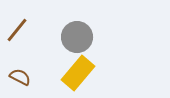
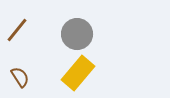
gray circle: moved 3 px up
brown semicircle: rotated 30 degrees clockwise
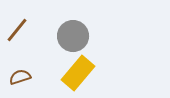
gray circle: moved 4 px left, 2 px down
brown semicircle: rotated 75 degrees counterclockwise
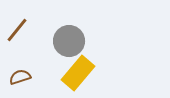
gray circle: moved 4 px left, 5 px down
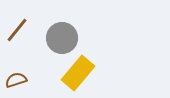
gray circle: moved 7 px left, 3 px up
brown semicircle: moved 4 px left, 3 px down
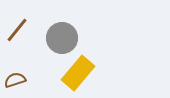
brown semicircle: moved 1 px left
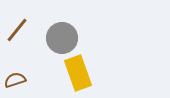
yellow rectangle: rotated 60 degrees counterclockwise
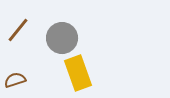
brown line: moved 1 px right
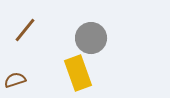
brown line: moved 7 px right
gray circle: moved 29 px right
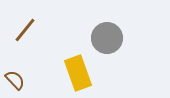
gray circle: moved 16 px right
brown semicircle: rotated 65 degrees clockwise
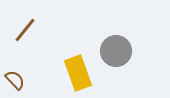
gray circle: moved 9 px right, 13 px down
